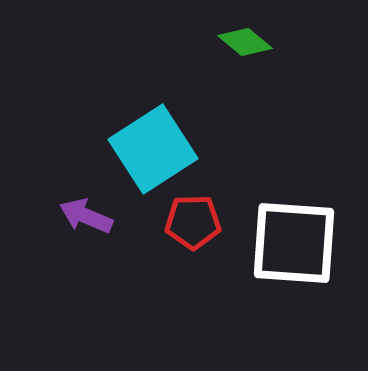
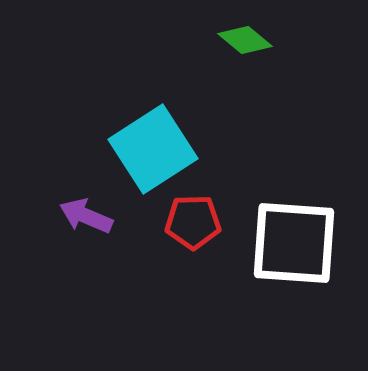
green diamond: moved 2 px up
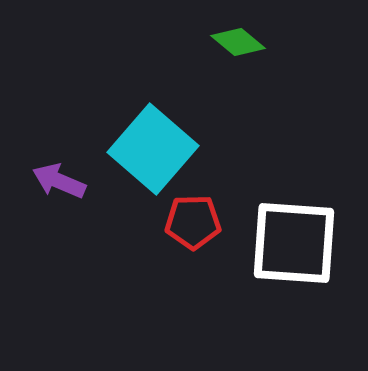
green diamond: moved 7 px left, 2 px down
cyan square: rotated 16 degrees counterclockwise
purple arrow: moved 27 px left, 35 px up
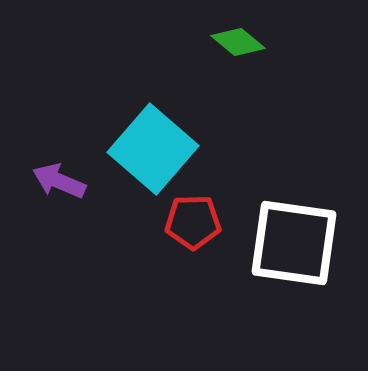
white square: rotated 4 degrees clockwise
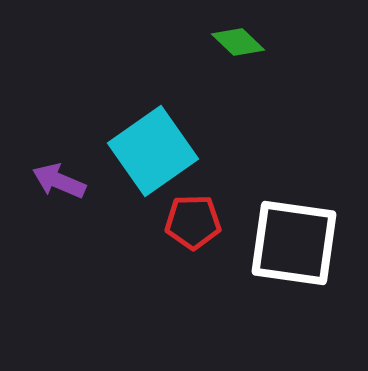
green diamond: rotated 4 degrees clockwise
cyan square: moved 2 px down; rotated 14 degrees clockwise
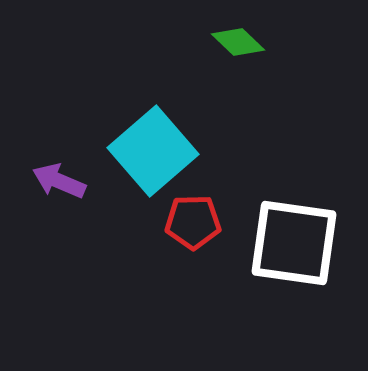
cyan square: rotated 6 degrees counterclockwise
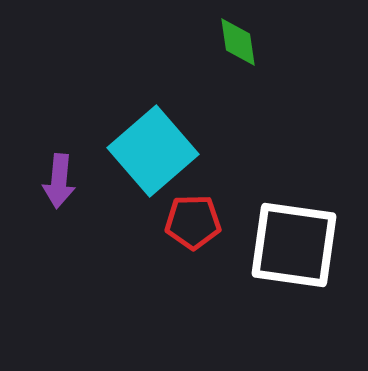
green diamond: rotated 38 degrees clockwise
purple arrow: rotated 108 degrees counterclockwise
white square: moved 2 px down
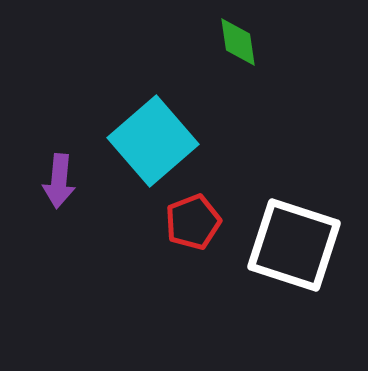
cyan square: moved 10 px up
red pentagon: rotated 20 degrees counterclockwise
white square: rotated 10 degrees clockwise
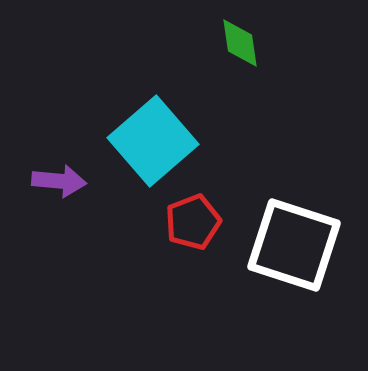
green diamond: moved 2 px right, 1 px down
purple arrow: rotated 90 degrees counterclockwise
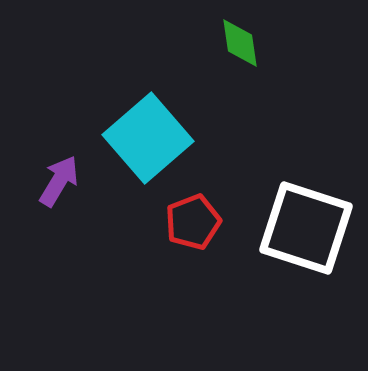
cyan square: moved 5 px left, 3 px up
purple arrow: rotated 64 degrees counterclockwise
white square: moved 12 px right, 17 px up
